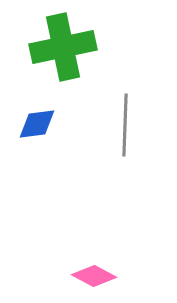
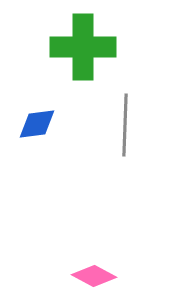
green cross: moved 20 px right; rotated 12 degrees clockwise
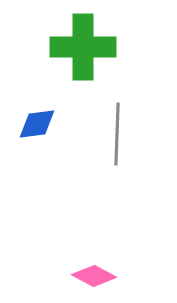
gray line: moved 8 px left, 9 px down
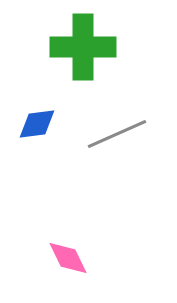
gray line: rotated 64 degrees clockwise
pink diamond: moved 26 px left, 18 px up; rotated 36 degrees clockwise
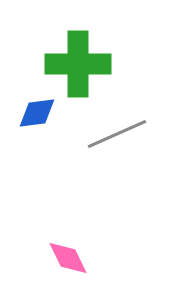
green cross: moved 5 px left, 17 px down
blue diamond: moved 11 px up
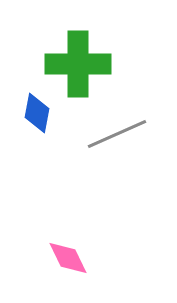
blue diamond: rotated 72 degrees counterclockwise
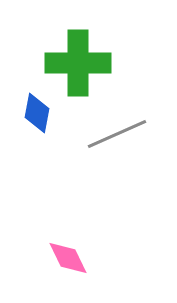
green cross: moved 1 px up
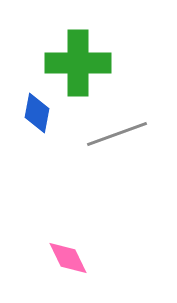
gray line: rotated 4 degrees clockwise
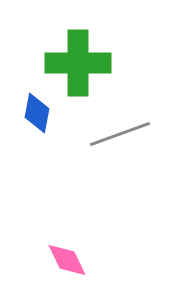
gray line: moved 3 px right
pink diamond: moved 1 px left, 2 px down
